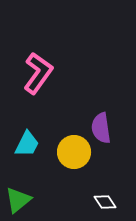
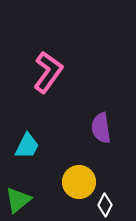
pink L-shape: moved 10 px right, 1 px up
cyan trapezoid: moved 2 px down
yellow circle: moved 5 px right, 30 px down
white diamond: moved 3 px down; rotated 60 degrees clockwise
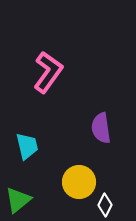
cyan trapezoid: rotated 40 degrees counterclockwise
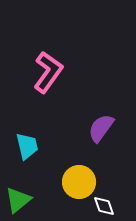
purple semicircle: rotated 44 degrees clockwise
white diamond: moved 1 px left, 1 px down; rotated 45 degrees counterclockwise
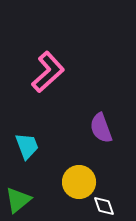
pink L-shape: rotated 12 degrees clockwise
purple semicircle: rotated 56 degrees counterclockwise
cyan trapezoid: rotated 8 degrees counterclockwise
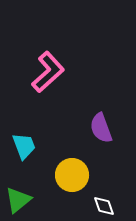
cyan trapezoid: moved 3 px left
yellow circle: moved 7 px left, 7 px up
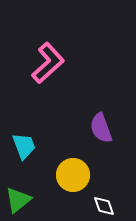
pink L-shape: moved 9 px up
yellow circle: moved 1 px right
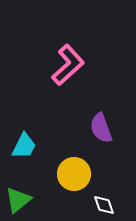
pink L-shape: moved 20 px right, 2 px down
cyan trapezoid: rotated 48 degrees clockwise
yellow circle: moved 1 px right, 1 px up
white diamond: moved 1 px up
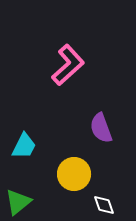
green triangle: moved 2 px down
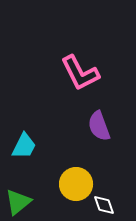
pink L-shape: moved 12 px right, 8 px down; rotated 105 degrees clockwise
purple semicircle: moved 2 px left, 2 px up
yellow circle: moved 2 px right, 10 px down
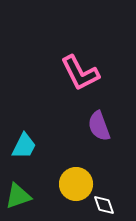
green triangle: moved 6 px up; rotated 20 degrees clockwise
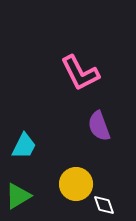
green triangle: rotated 12 degrees counterclockwise
